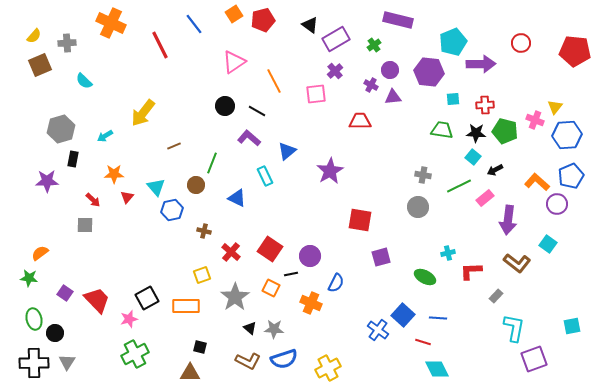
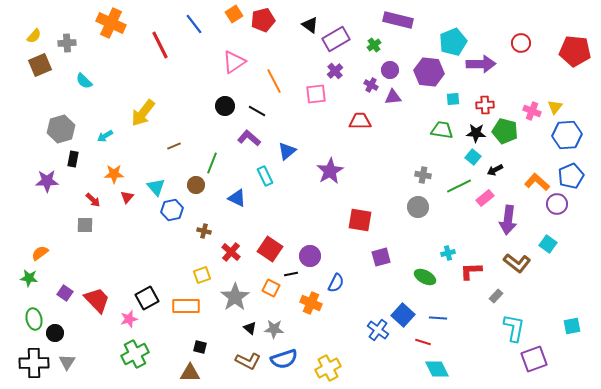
pink cross at (535, 120): moved 3 px left, 9 px up
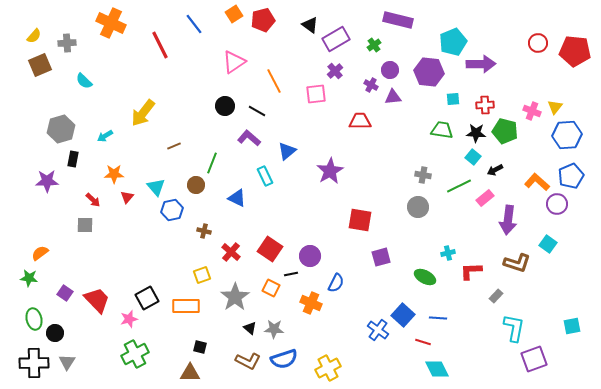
red circle at (521, 43): moved 17 px right
brown L-shape at (517, 263): rotated 20 degrees counterclockwise
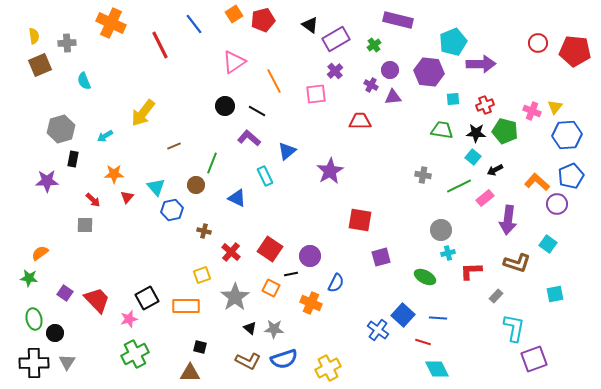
yellow semicircle at (34, 36): rotated 49 degrees counterclockwise
cyan semicircle at (84, 81): rotated 24 degrees clockwise
red cross at (485, 105): rotated 18 degrees counterclockwise
gray circle at (418, 207): moved 23 px right, 23 px down
cyan square at (572, 326): moved 17 px left, 32 px up
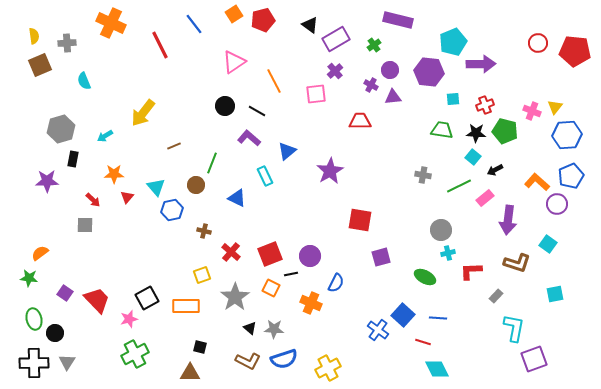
red square at (270, 249): moved 5 px down; rotated 35 degrees clockwise
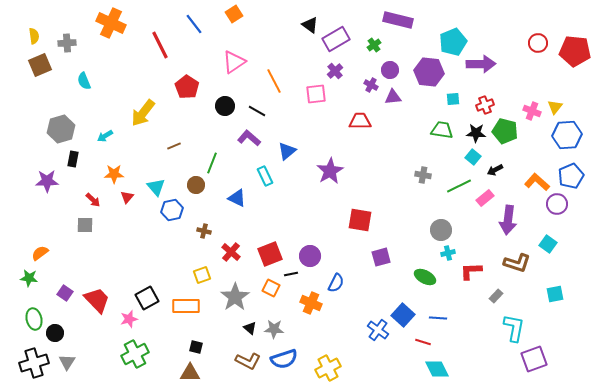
red pentagon at (263, 20): moved 76 px left, 67 px down; rotated 25 degrees counterclockwise
black square at (200, 347): moved 4 px left
black cross at (34, 363): rotated 16 degrees counterclockwise
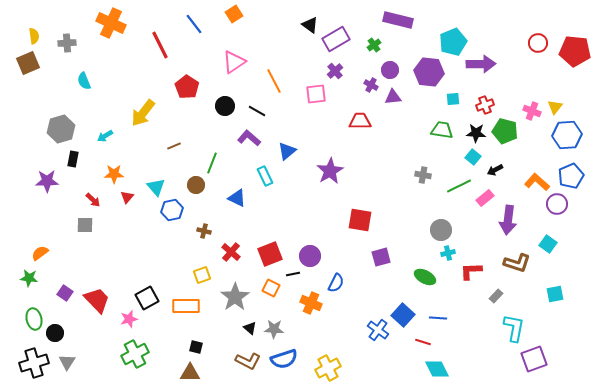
brown square at (40, 65): moved 12 px left, 2 px up
black line at (291, 274): moved 2 px right
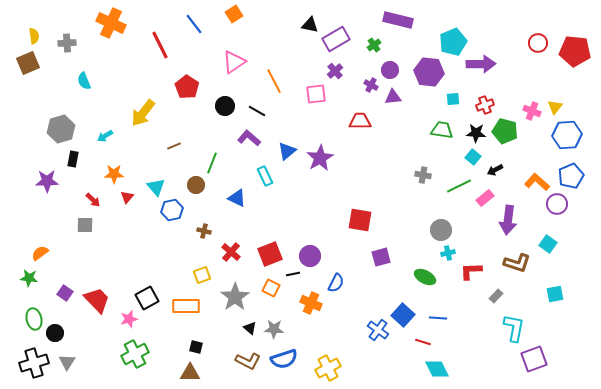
black triangle at (310, 25): rotated 24 degrees counterclockwise
purple star at (330, 171): moved 10 px left, 13 px up
